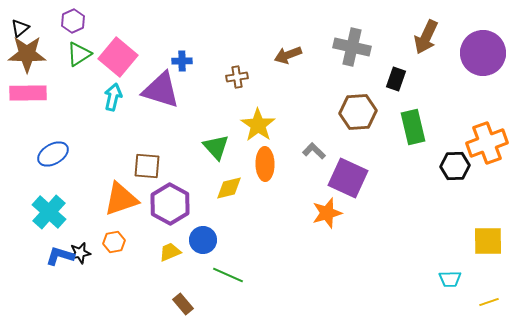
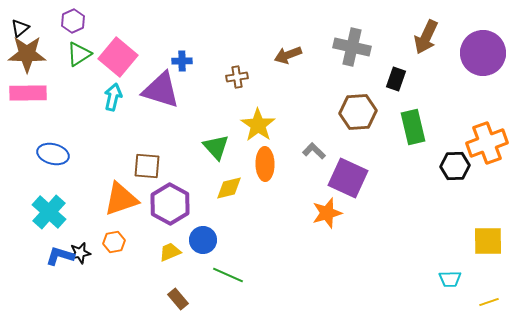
blue ellipse at (53, 154): rotated 44 degrees clockwise
brown rectangle at (183, 304): moved 5 px left, 5 px up
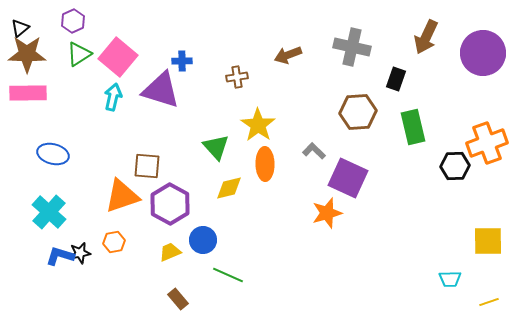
orange triangle at (121, 199): moved 1 px right, 3 px up
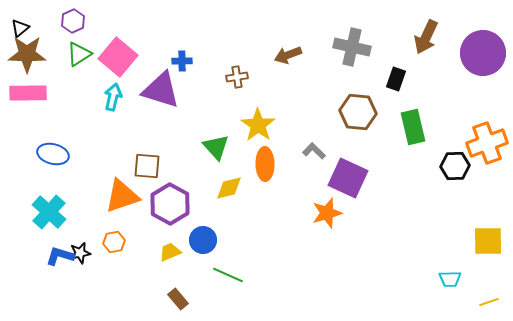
brown hexagon at (358, 112): rotated 9 degrees clockwise
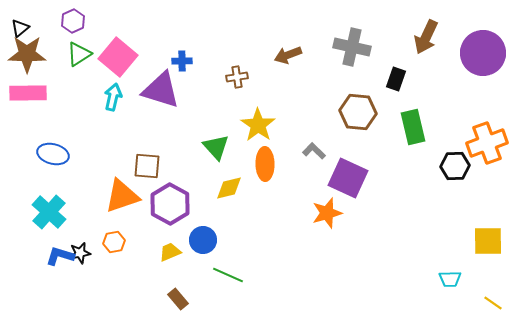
yellow line at (489, 302): moved 4 px right, 1 px down; rotated 54 degrees clockwise
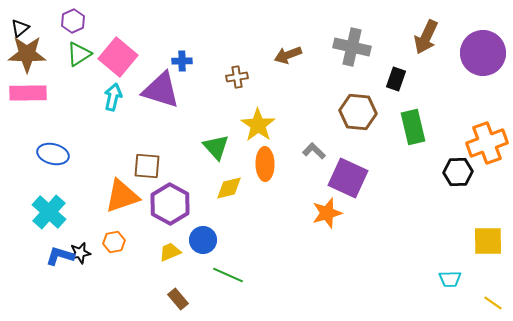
black hexagon at (455, 166): moved 3 px right, 6 px down
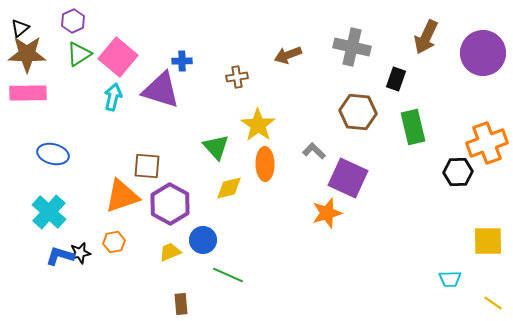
brown rectangle at (178, 299): moved 3 px right, 5 px down; rotated 35 degrees clockwise
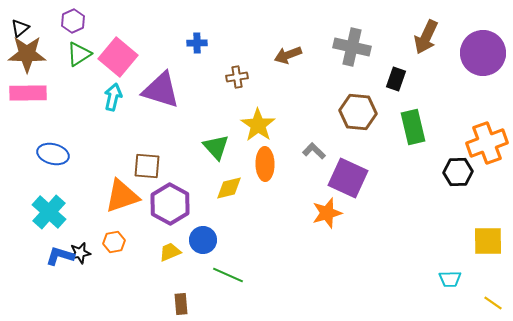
blue cross at (182, 61): moved 15 px right, 18 px up
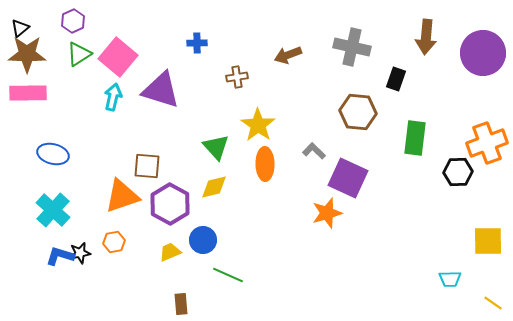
brown arrow at (426, 37): rotated 20 degrees counterclockwise
green rectangle at (413, 127): moved 2 px right, 11 px down; rotated 20 degrees clockwise
yellow diamond at (229, 188): moved 15 px left, 1 px up
cyan cross at (49, 212): moved 4 px right, 2 px up
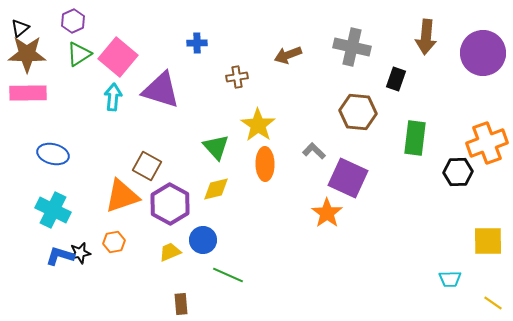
cyan arrow at (113, 97): rotated 8 degrees counterclockwise
brown square at (147, 166): rotated 24 degrees clockwise
yellow diamond at (214, 187): moved 2 px right, 2 px down
cyan cross at (53, 210): rotated 16 degrees counterclockwise
orange star at (327, 213): rotated 20 degrees counterclockwise
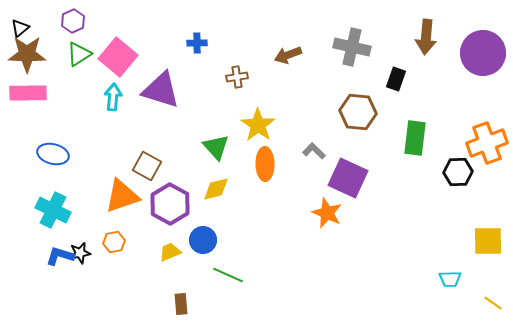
orange star at (327, 213): rotated 12 degrees counterclockwise
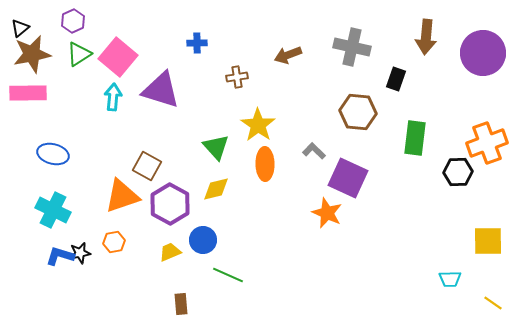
brown star at (27, 54): moved 5 px right; rotated 12 degrees counterclockwise
